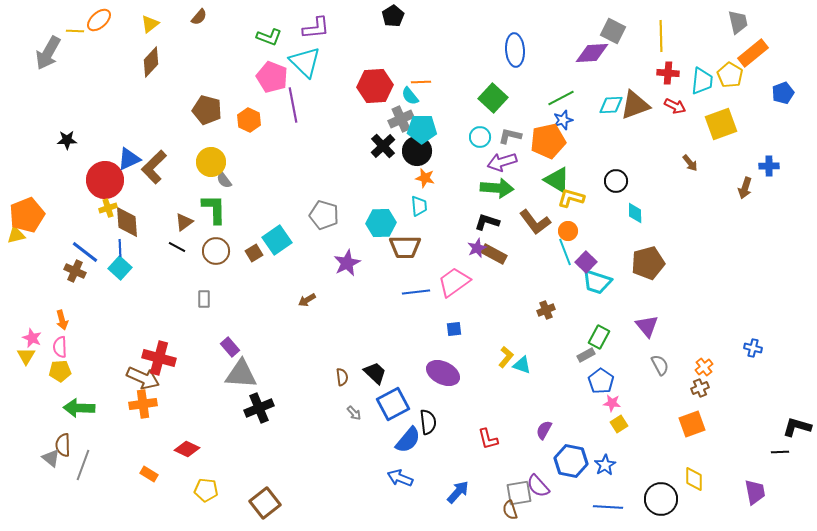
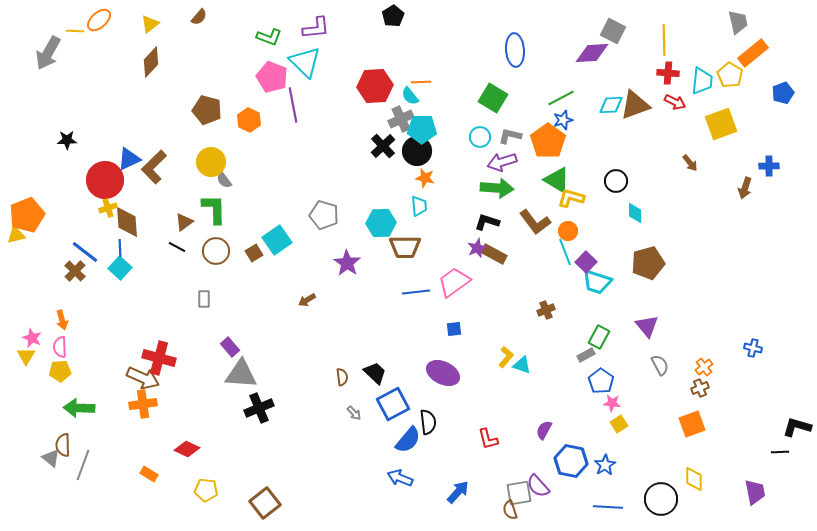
yellow line at (661, 36): moved 3 px right, 4 px down
green square at (493, 98): rotated 12 degrees counterclockwise
red arrow at (675, 106): moved 4 px up
orange pentagon at (548, 141): rotated 24 degrees counterclockwise
purple star at (347, 263): rotated 12 degrees counterclockwise
brown cross at (75, 271): rotated 20 degrees clockwise
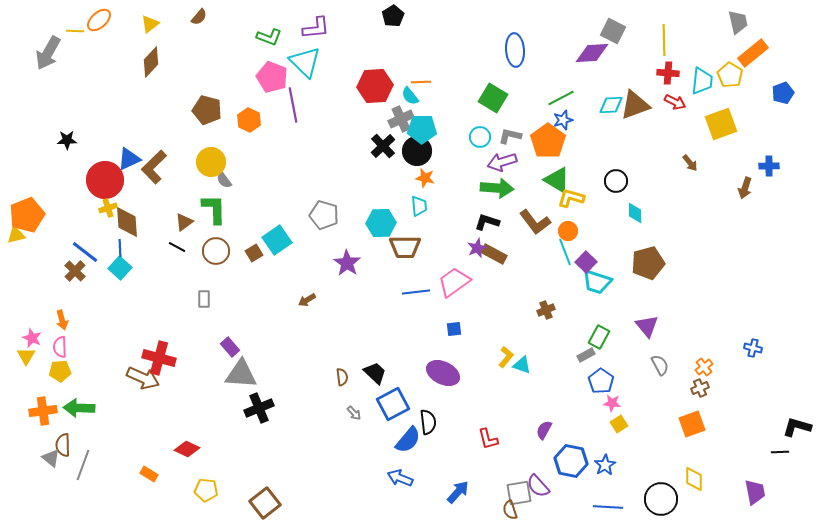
orange cross at (143, 404): moved 100 px left, 7 px down
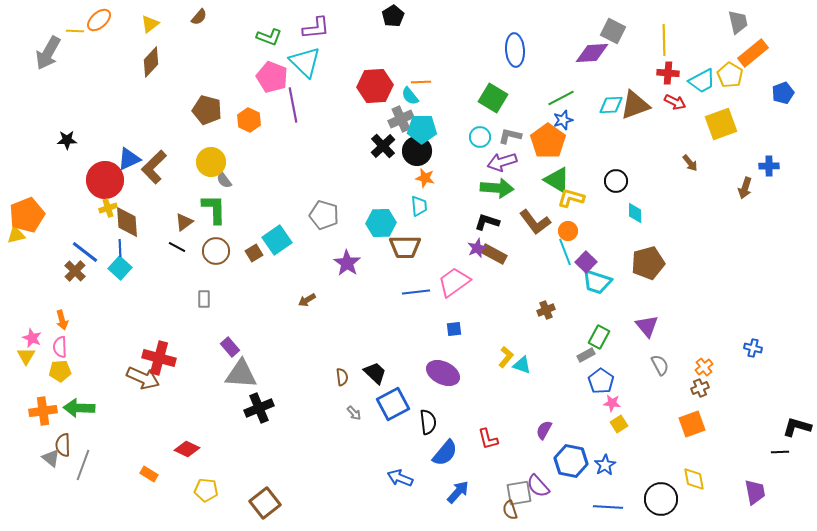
cyan trapezoid at (702, 81): rotated 56 degrees clockwise
blue semicircle at (408, 440): moved 37 px right, 13 px down
yellow diamond at (694, 479): rotated 10 degrees counterclockwise
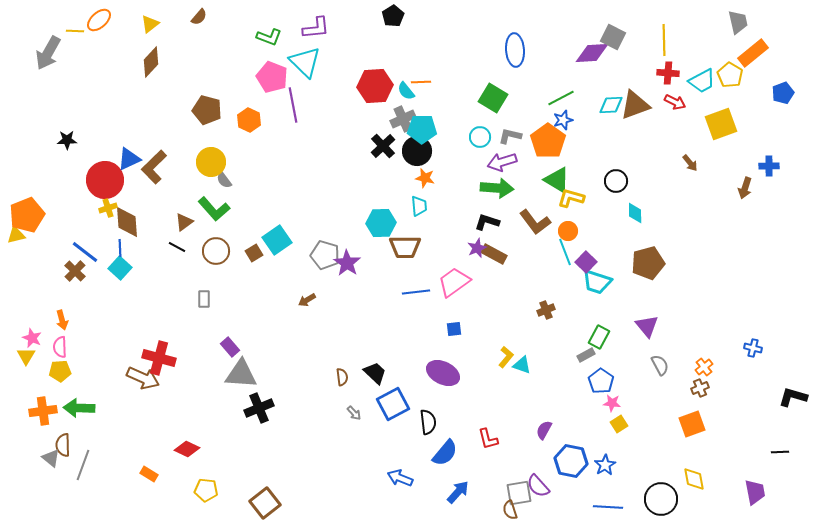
gray square at (613, 31): moved 6 px down
cyan semicircle at (410, 96): moved 4 px left, 5 px up
gray cross at (401, 119): moved 2 px right
green L-shape at (214, 209): rotated 140 degrees clockwise
gray pentagon at (324, 215): moved 1 px right, 40 px down
black L-shape at (797, 427): moved 4 px left, 30 px up
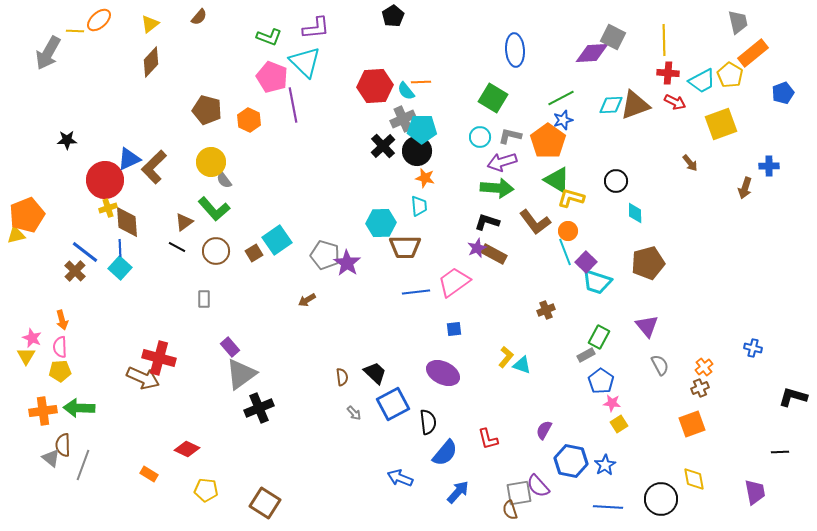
gray triangle at (241, 374): rotated 40 degrees counterclockwise
brown square at (265, 503): rotated 20 degrees counterclockwise
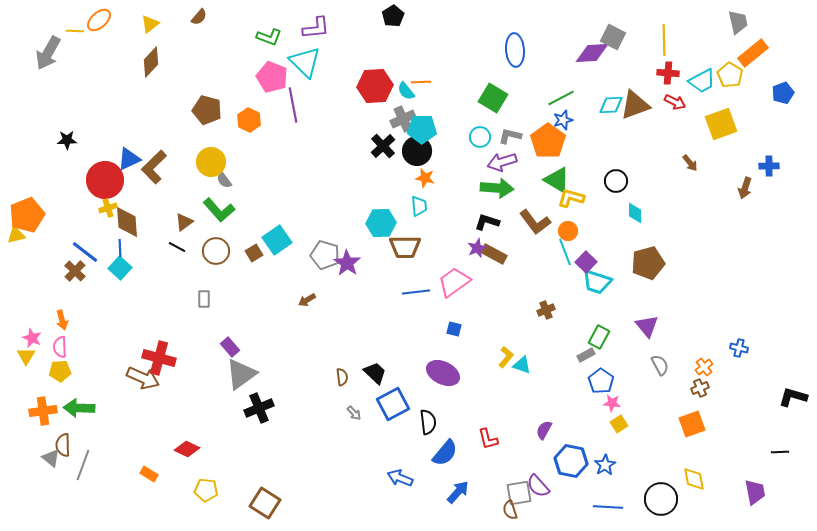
green L-shape at (214, 209): moved 5 px right, 1 px down
blue square at (454, 329): rotated 21 degrees clockwise
blue cross at (753, 348): moved 14 px left
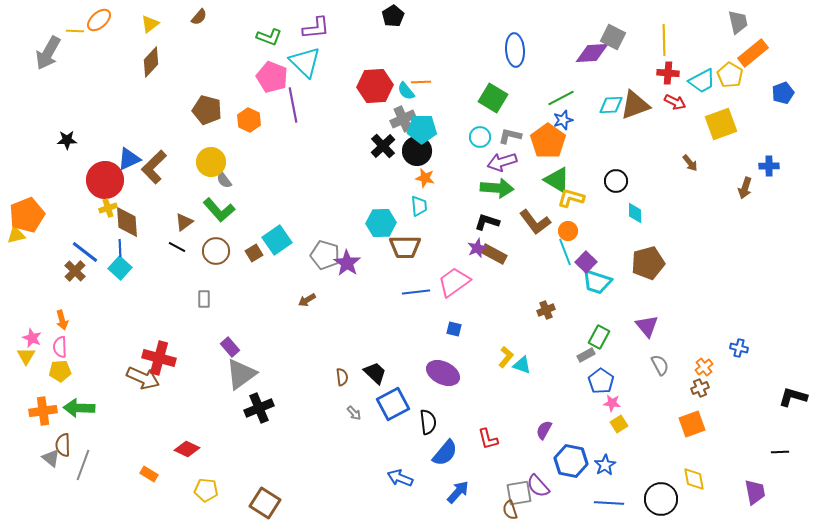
blue line at (608, 507): moved 1 px right, 4 px up
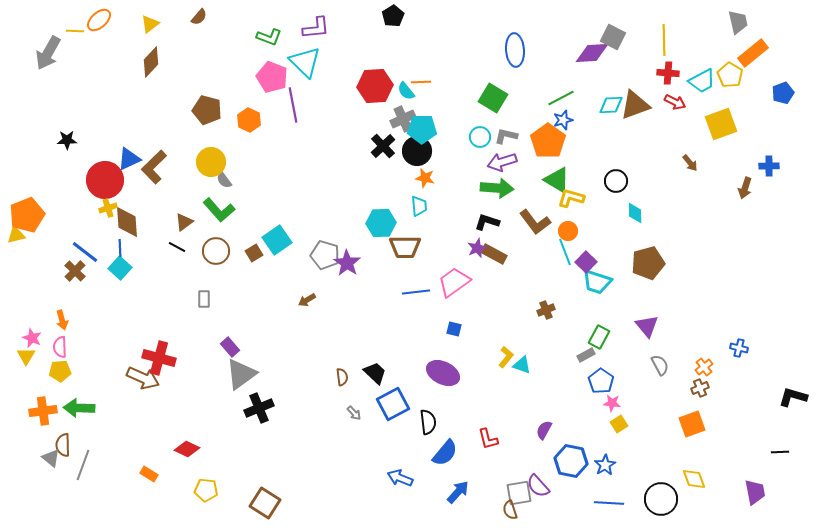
gray L-shape at (510, 136): moved 4 px left
yellow diamond at (694, 479): rotated 10 degrees counterclockwise
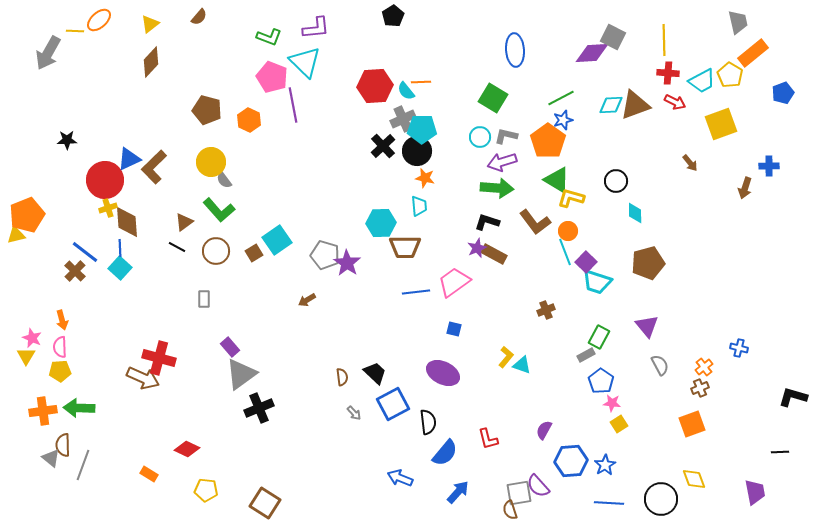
blue hexagon at (571, 461): rotated 16 degrees counterclockwise
